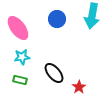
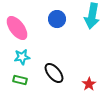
pink ellipse: moved 1 px left
red star: moved 10 px right, 3 px up
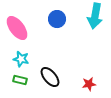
cyan arrow: moved 3 px right
cyan star: moved 1 px left, 2 px down; rotated 21 degrees clockwise
black ellipse: moved 4 px left, 4 px down
red star: rotated 24 degrees clockwise
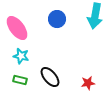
cyan star: moved 3 px up
red star: moved 1 px left, 1 px up
